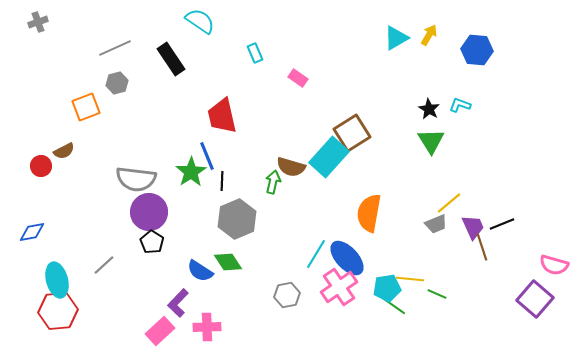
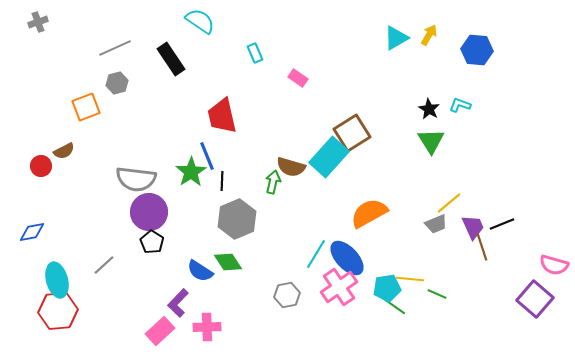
orange semicircle at (369, 213): rotated 51 degrees clockwise
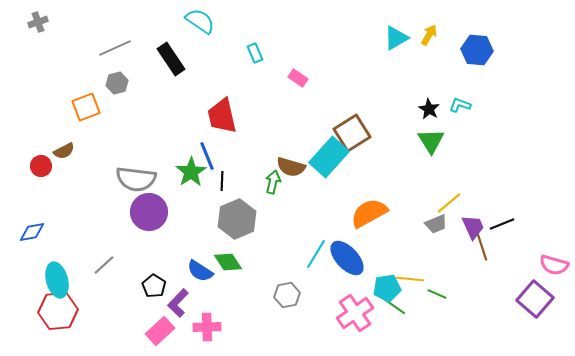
black pentagon at (152, 242): moved 2 px right, 44 px down
pink cross at (339, 287): moved 16 px right, 26 px down
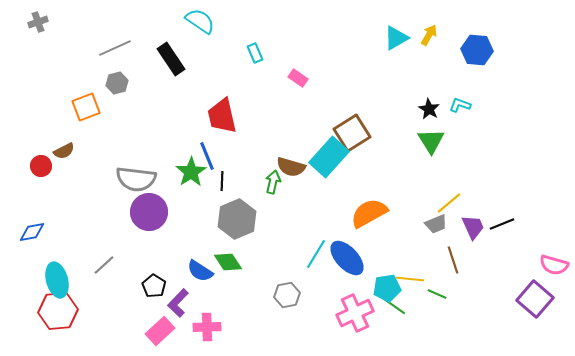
brown line at (482, 247): moved 29 px left, 13 px down
pink cross at (355, 313): rotated 9 degrees clockwise
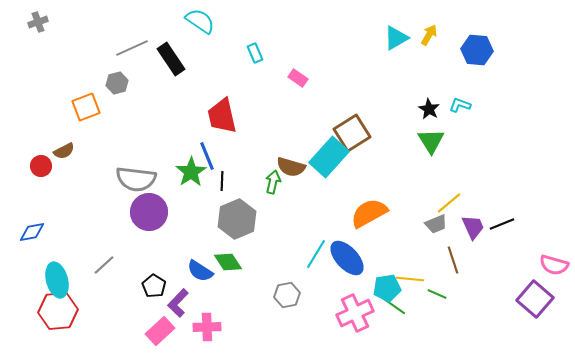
gray line at (115, 48): moved 17 px right
